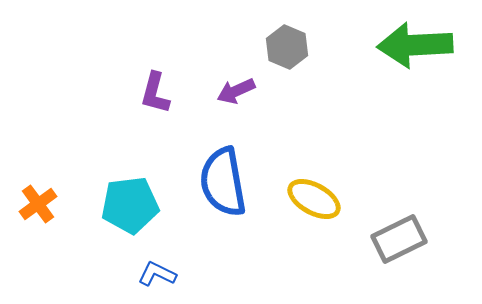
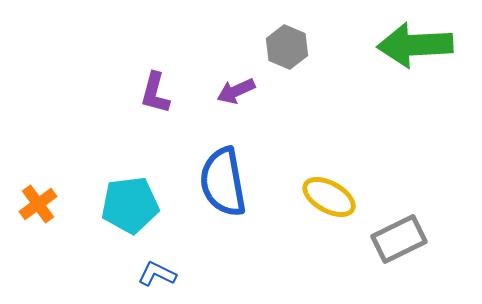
yellow ellipse: moved 15 px right, 2 px up
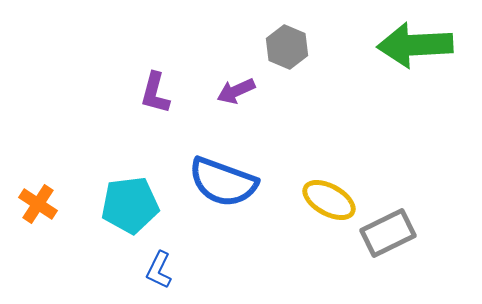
blue semicircle: rotated 60 degrees counterclockwise
yellow ellipse: moved 3 px down
orange cross: rotated 21 degrees counterclockwise
gray rectangle: moved 11 px left, 6 px up
blue L-shape: moved 2 px right, 4 px up; rotated 90 degrees counterclockwise
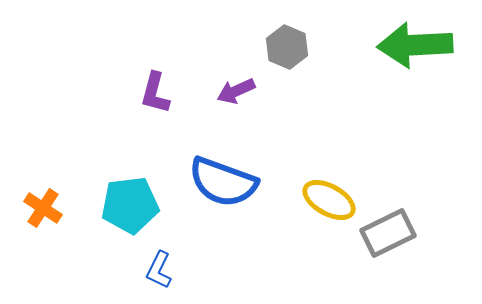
orange cross: moved 5 px right, 4 px down
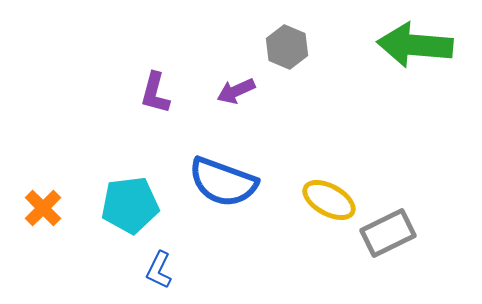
green arrow: rotated 8 degrees clockwise
orange cross: rotated 12 degrees clockwise
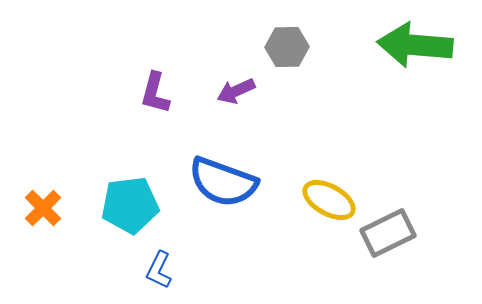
gray hexagon: rotated 24 degrees counterclockwise
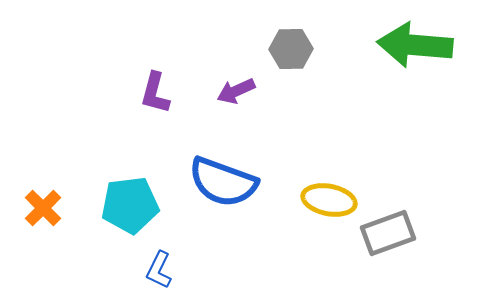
gray hexagon: moved 4 px right, 2 px down
yellow ellipse: rotated 18 degrees counterclockwise
gray rectangle: rotated 6 degrees clockwise
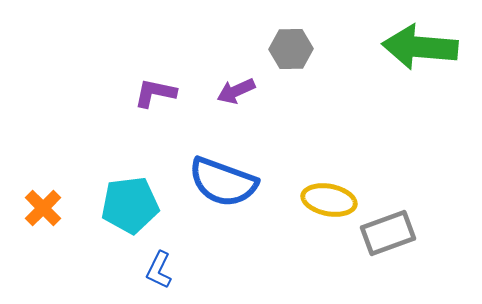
green arrow: moved 5 px right, 2 px down
purple L-shape: rotated 87 degrees clockwise
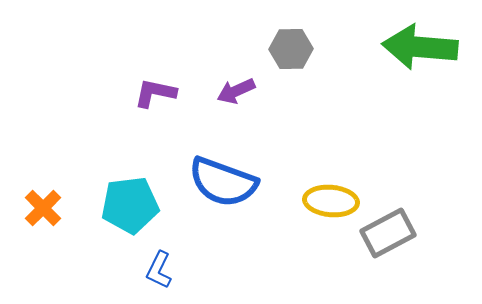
yellow ellipse: moved 2 px right, 1 px down; rotated 6 degrees counterclockwise
gray rectangle: rotated 8 degrees counterclockwise
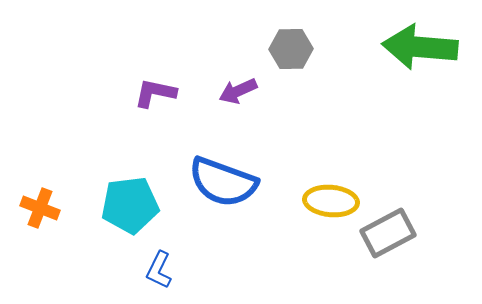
purple arrow: moved 2 px right
orange cross: moved 3 px left; rotated 24 degrees counterclockwise
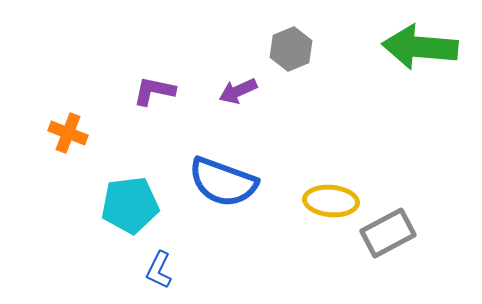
gray hexagon: rotated 21 degrees counterclockwise
purple L-shape: moved 1 px left, 2 px up
orange cross: moved 28 px right, 75 px up
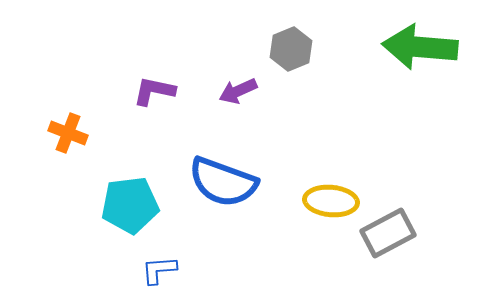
blue L-shape: rotated 60 degrees clockwise
